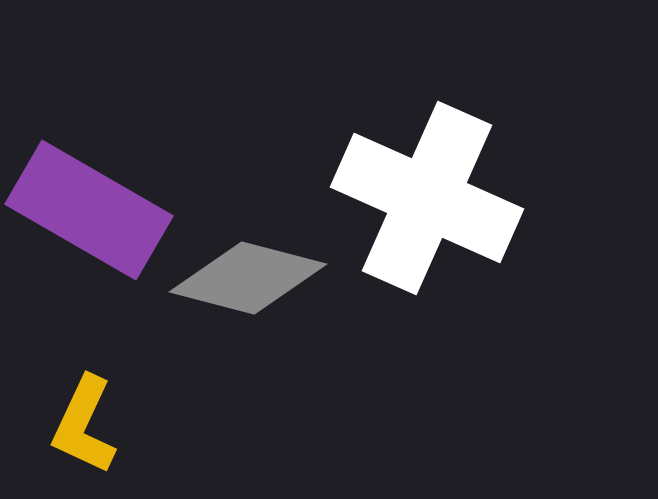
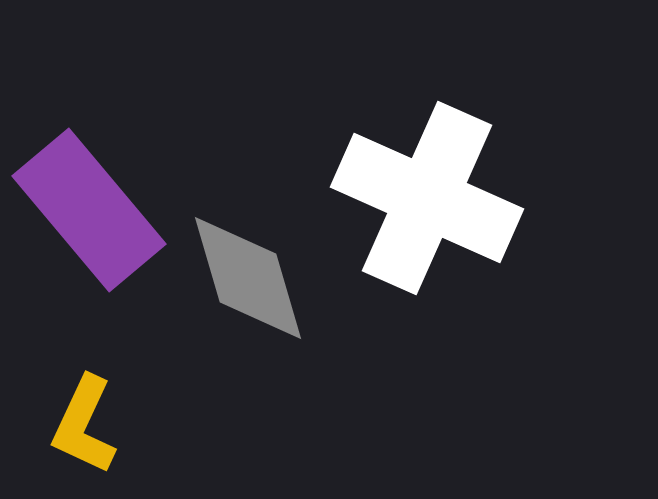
purple rectangle: rotated 20 degrees clockwise
gray diamond: rotated 59 degrees clockwise
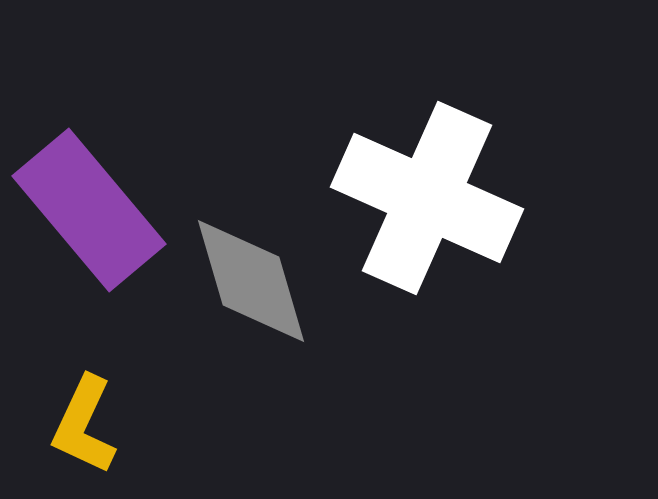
gray diamond: moved 3 px right, 3 px down
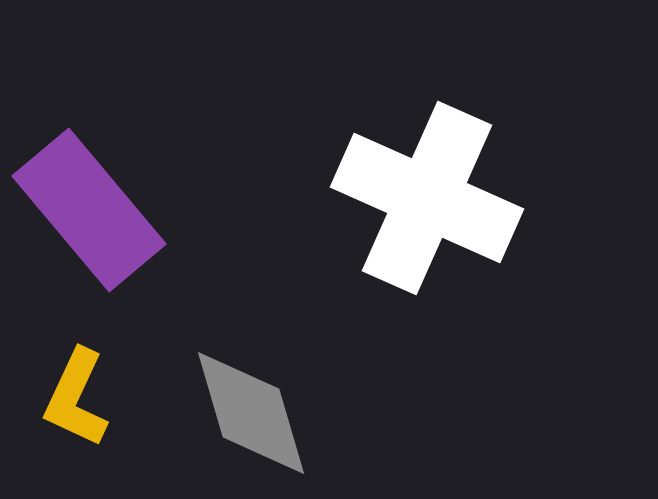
gray diamond: moved 132 px down
yellow L-shape: moved 8 px left, 27 px up
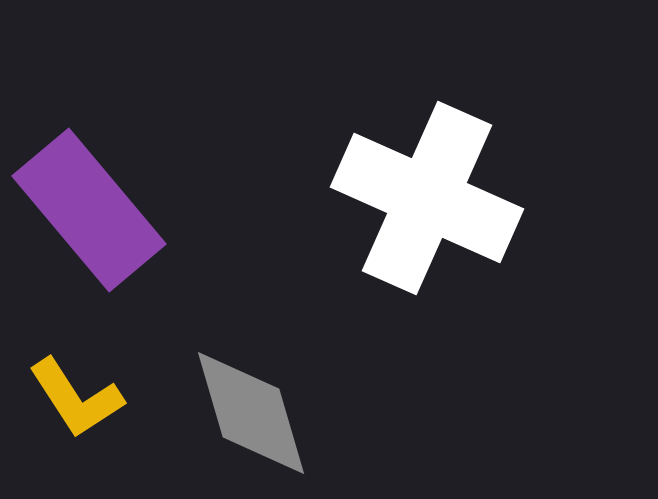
yellow L-shape: rotated 58 degrees counterclockwise
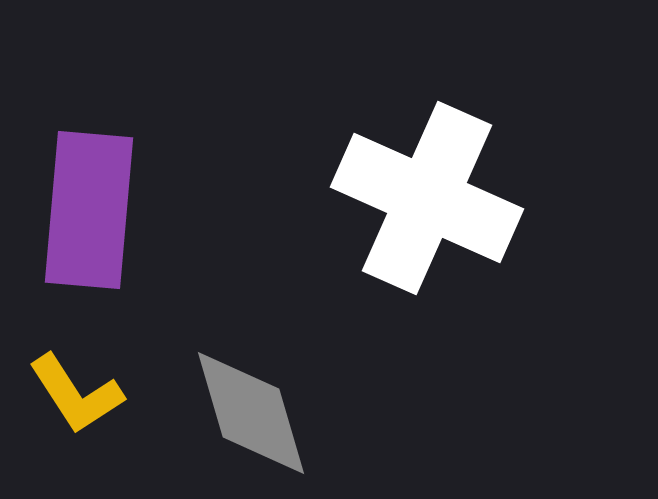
purple rectangle: rotated 45 degrees clockwise
yellow L-shape: moved 4 px up
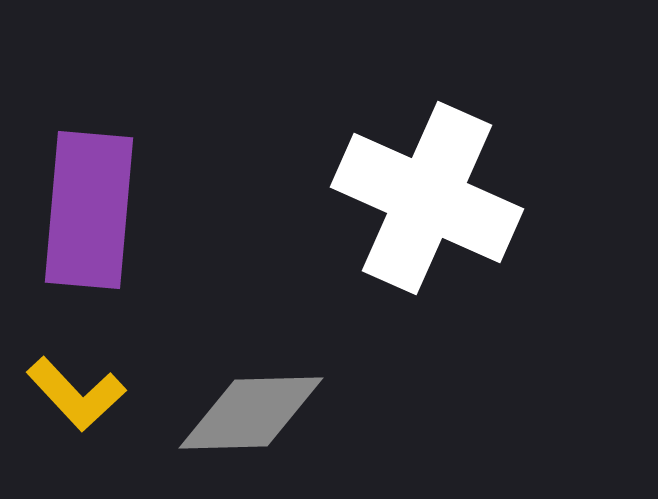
yellow L-shape: rotated 10 degrees counterclockwise
gray diamond: rotated 75 degrees counterclockwise
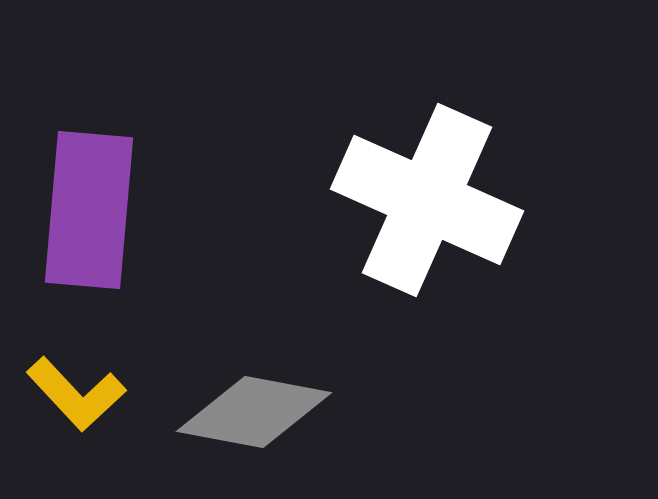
white cross: moved 2 px down
gray diamond: moved 3 px right, 1 px up; rotated 12 degrees clockwise
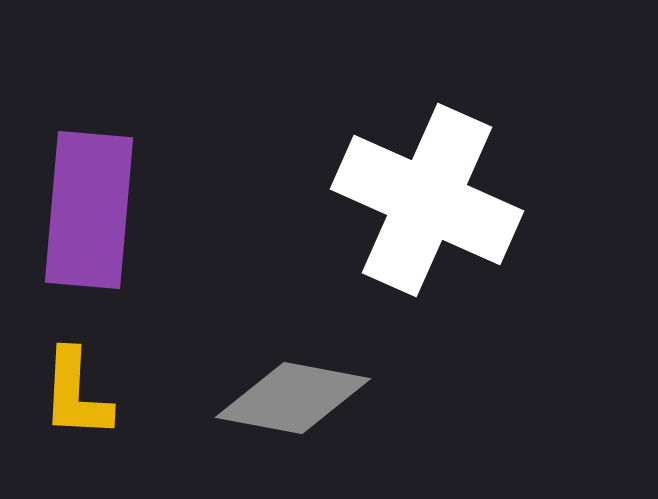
yellow L-shape: rotated 46 degrees clockwise
gray diamond: moved 39 px right, 14 px up
